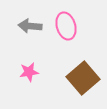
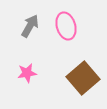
gray arrow: rotated 115 degrees clockwise
pink star: moved 2 px left, 1 px down
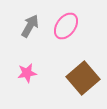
pink ellipse: rotated 52 degrees clockwise
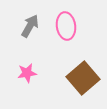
pink ellipse: rotated 44 degrees counterclockwise
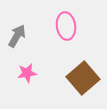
gray arrow: moved 13 px left, 10 px down
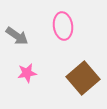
pink ellipse: moved 3 px left
gray arrow: rotated 95 degrees clockwise
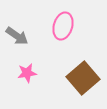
pink ellipse: rotated 24 degrees clockwise
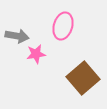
gray arrow: rotated 25 degrees counterclockwise
pink star: moved 9 px right, 19 px up
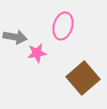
gray arrow: moved 2 px left, 1 px down
pink star: moved 1 px right, 1 px up
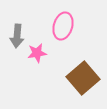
gray arrow: moved 2 px right, 1 px up; rotated 85 degrees clockwise
